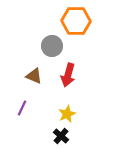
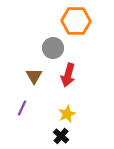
gray circle: moved 1 px right, 2 px down
brown triangle: rotated 36 degrees clockwise
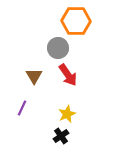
gray circle: moved 5 px right
red arrow: rotated 50 degrees counterclockwise
black cross: rotated 14 degrees clockwise
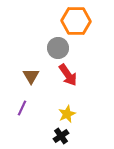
brown triangle: moved 3 px left
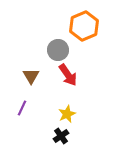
orange hexagon: moved 8 px right, 5 px down; rotated 24 degrees counterclockwise
gray circle: moved 2 px down
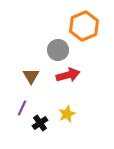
red arrow: rotated 70 degrees counterclockwise
black cross: moved 21 px left, 13 px up
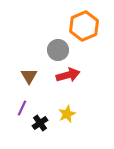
brown triangle: moved 2 px left
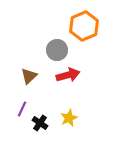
gray circle: moved 1 px left
brown triangle: rotated 18 degrees clockwise
purple line: moved 1 px down
yellow star: moved 2 px right, 4 px down
black cross: rotated 21 degrees counterclockwise
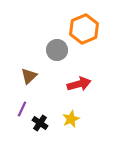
orange hexagon: moved 3 px down
red arrow: moved 11 px right, 9 px down
yellow star: moved 2 px right, 1 px down
